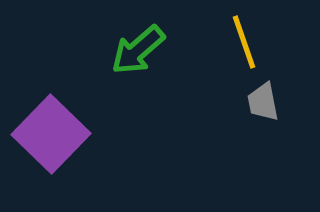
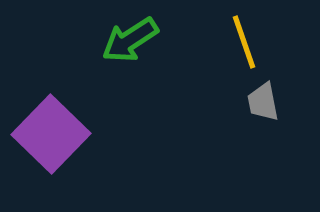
green arrow: moved 8 px left, 10 px up; rotated 8 degrees clockwise
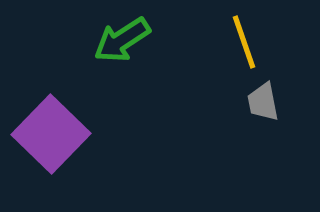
green arrow: moved 8 px left
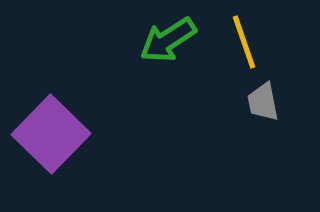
green arrow: moved 46 px right
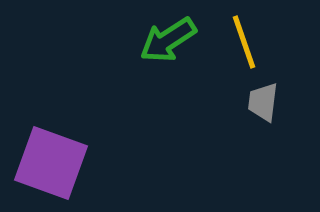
gray trapezoid: rotated 18 degrees clockwise
purple square: moved 29 px down; rotated 24 degrees counterclockwise
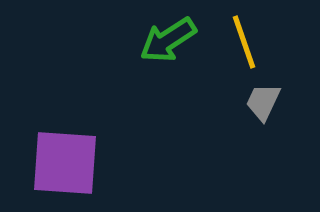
gray trapezoid: rotated 18 degrees clockwise
purple square: moved 14 px right; rotated 16 degrees counterclockwise
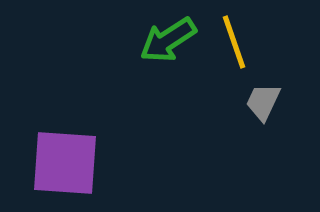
yellow line: moved 10 px left
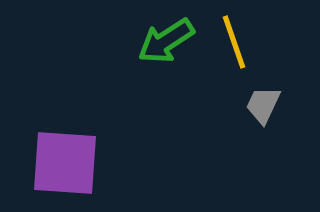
green arrow: moved 2 px left, 1 px down
gray trapezoid: moved 3 px down
